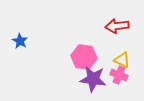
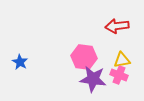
blue star: moved 21 px down
yellow triangle: rotated 36 degrees counterclockwise
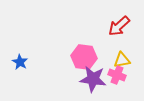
red arrow: moved 2 px right; rotated 35 degrees counterclockwise
pink cross: moved 2 px left
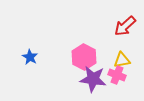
red arrow: moved 6 px right
pink hexagon: rotated 20 degrees clockwise
blue star: moved 10 px right, 5 px up
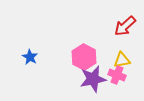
purple star: rotated 20 degrees counterclockwise
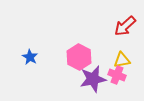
pink hexagon: moved 5 px left
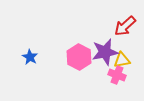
purple star: moved 12 px right, 27 px up
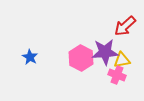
purple star: rotated 8 degrees clockwise
pink hexagon: moved 2 px right, 1 px down
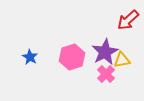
red arrow: moved 3 px right, 6 px up
purple star: rotated 24 degrees counterclockwise
pink hexagon: moved 9 px left, 1 px up; rotated 15 degrees clockwise
pink cross: moved 11 px left, 1 px up; rotated 24 degrees clockwise
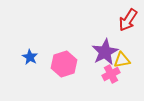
red arrow: rotated 15 degrees counterclockwise
pink hexagon: moved 8 px left, 7 px down
pink cross: moved 5 px right; rotated 18 degrees clockwise
